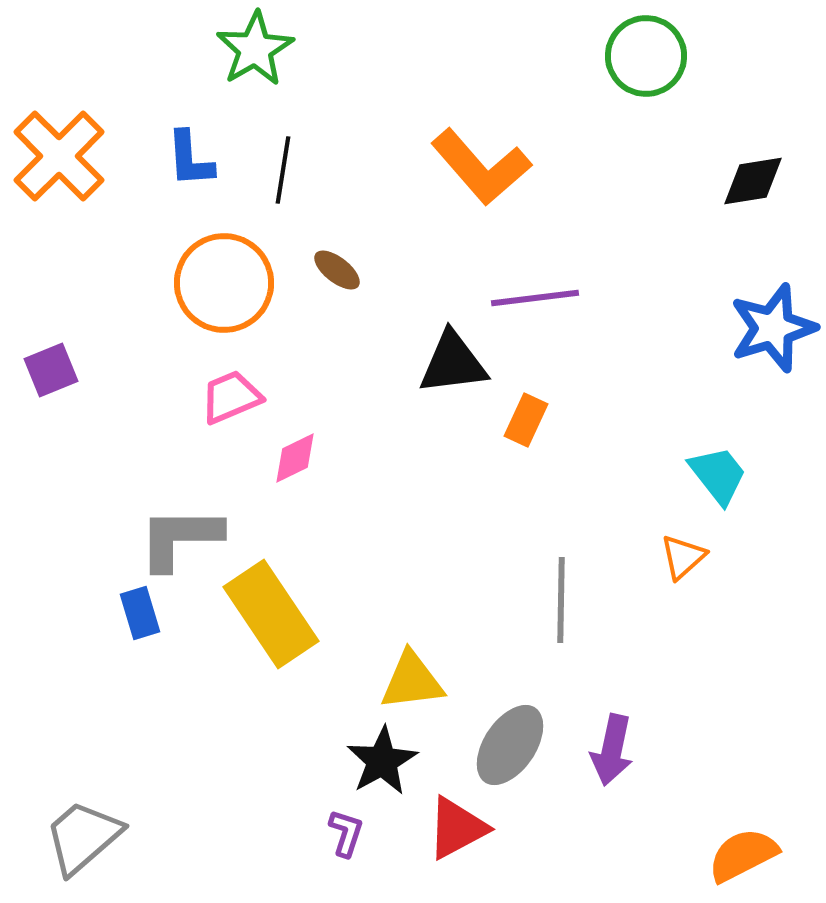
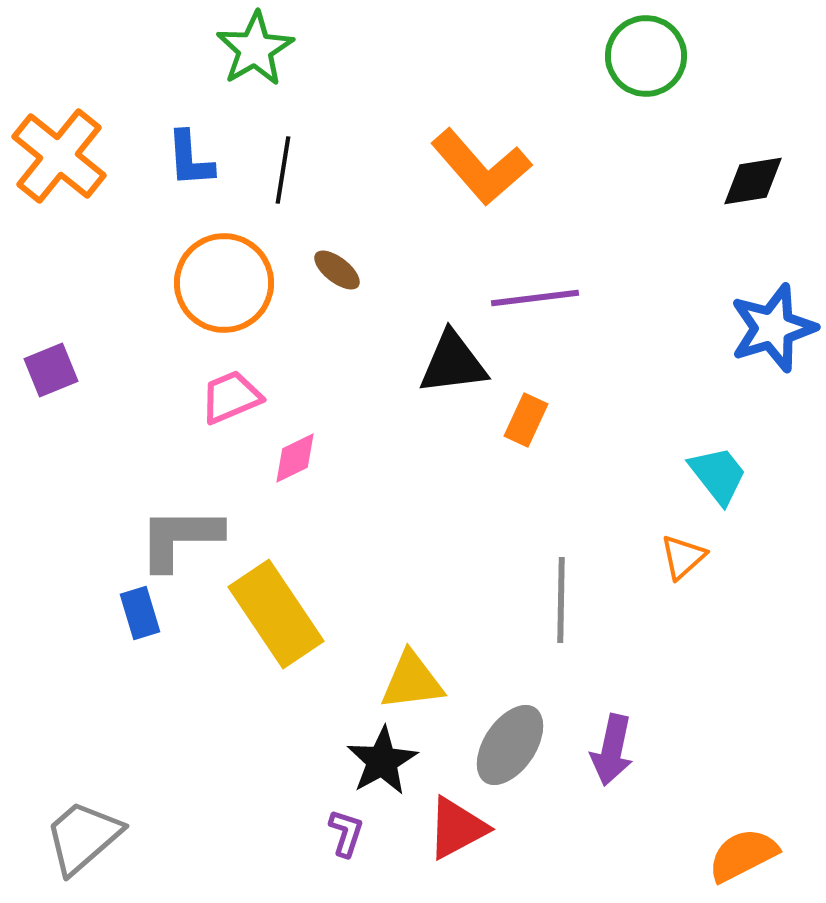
orange cross: rotated 6 degrees counterclockwise
yellow rectangle: moved 5 px right
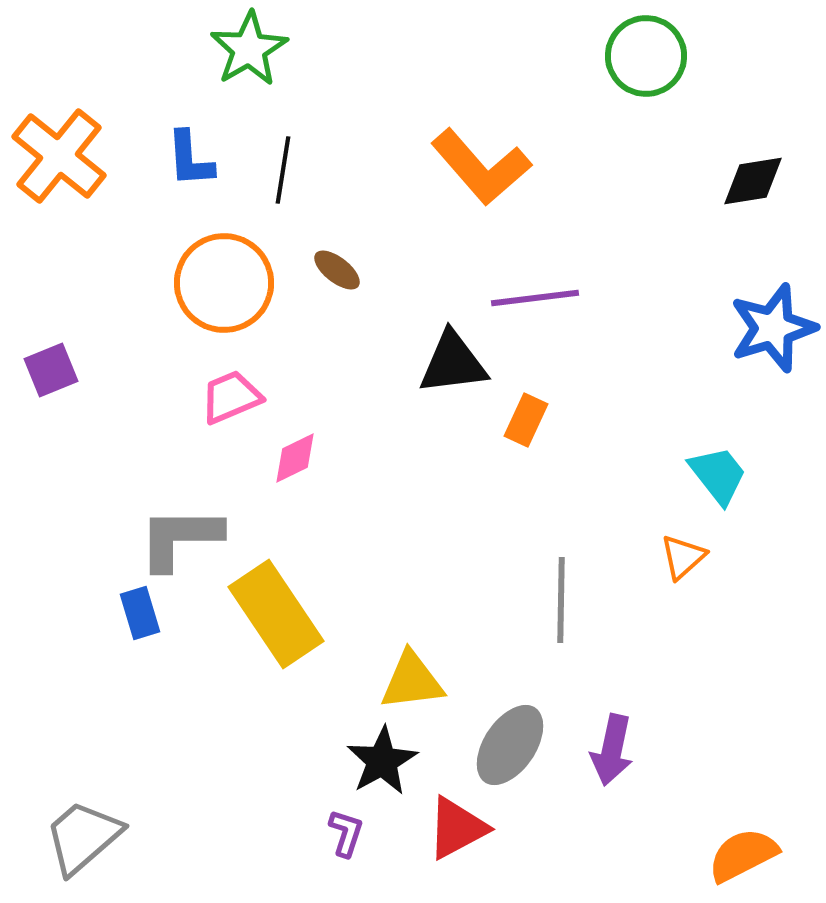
green star: moved 6 px left
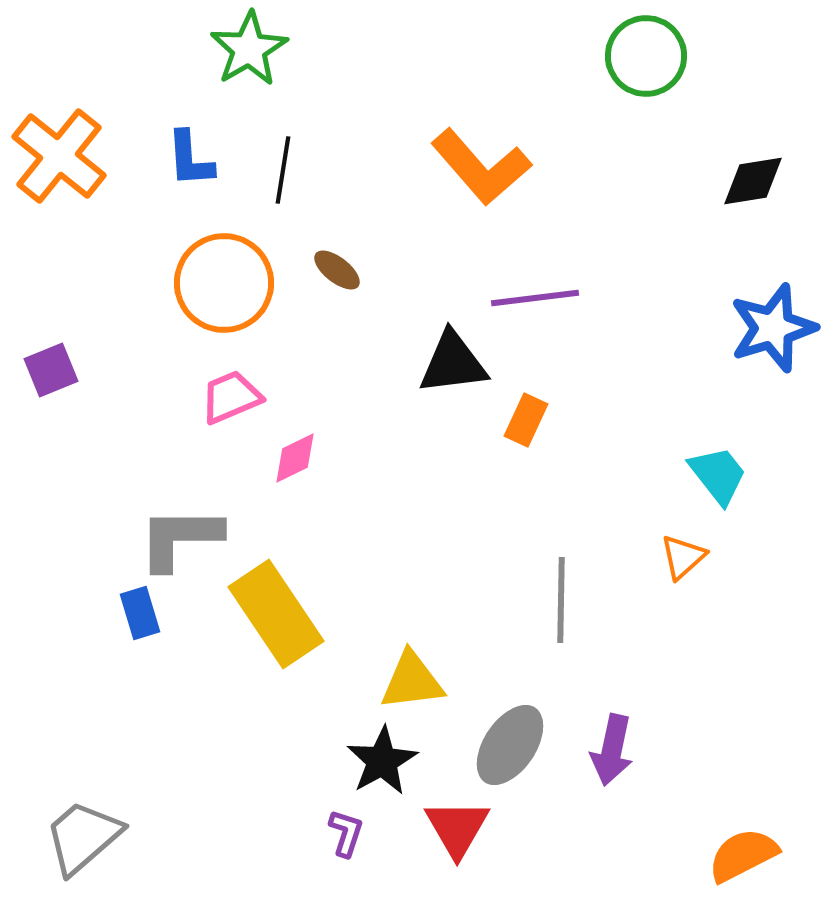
red triangle: rotated 32 degrees counterclockwise
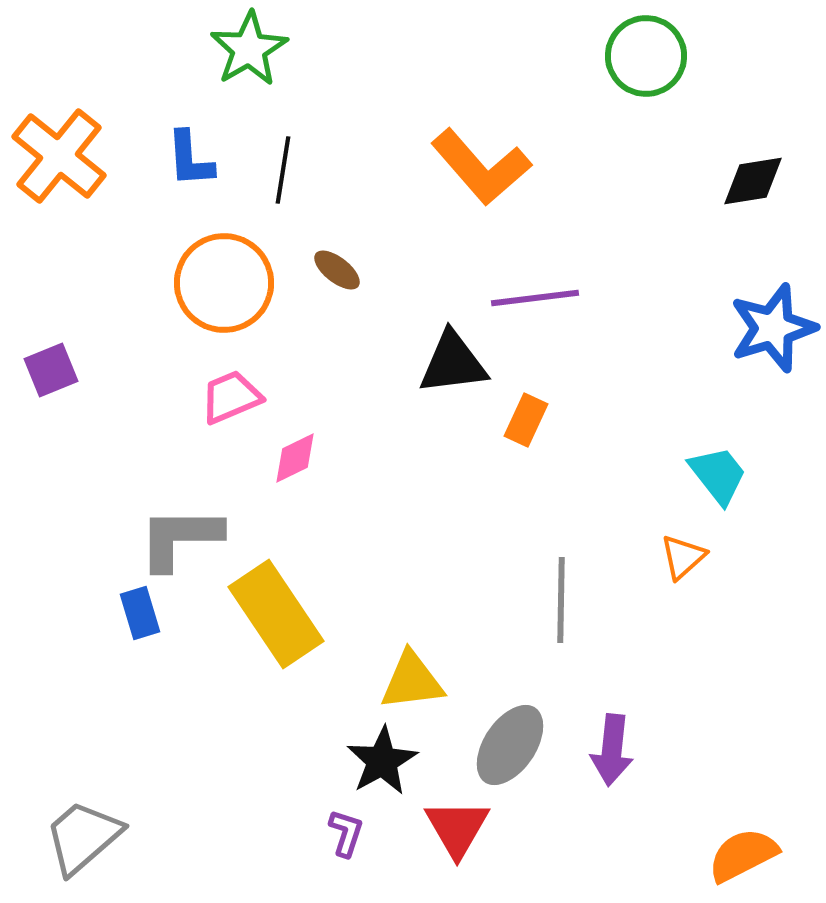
purple arrow: rotated 6 degrees counterclockwise
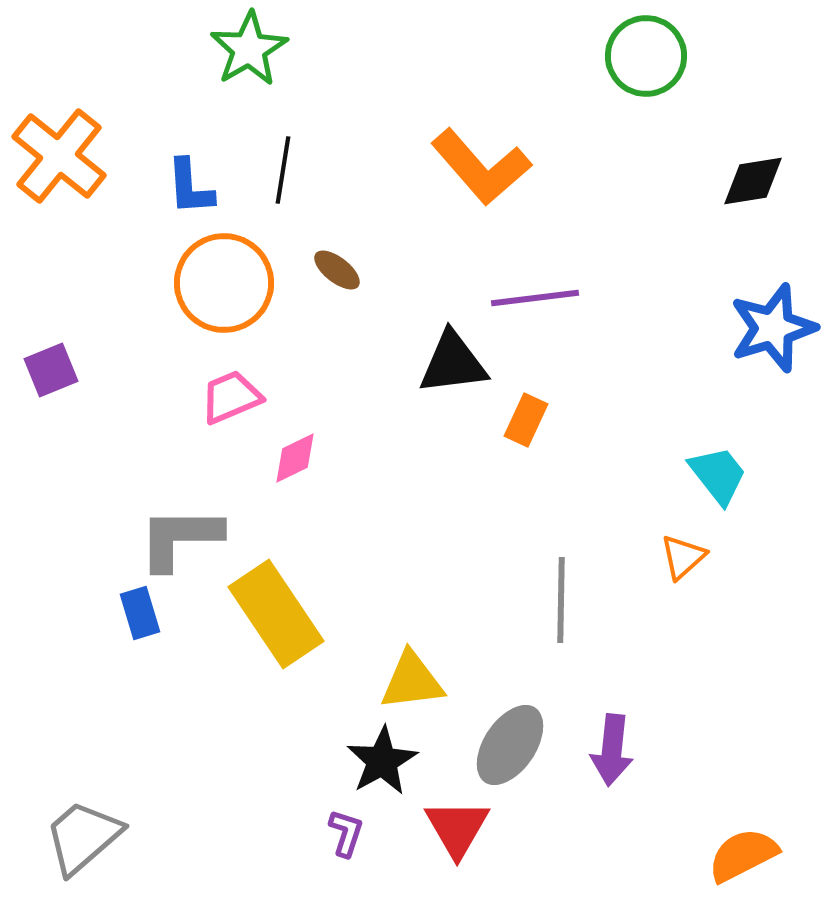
blue L-shape: moved 28 px down
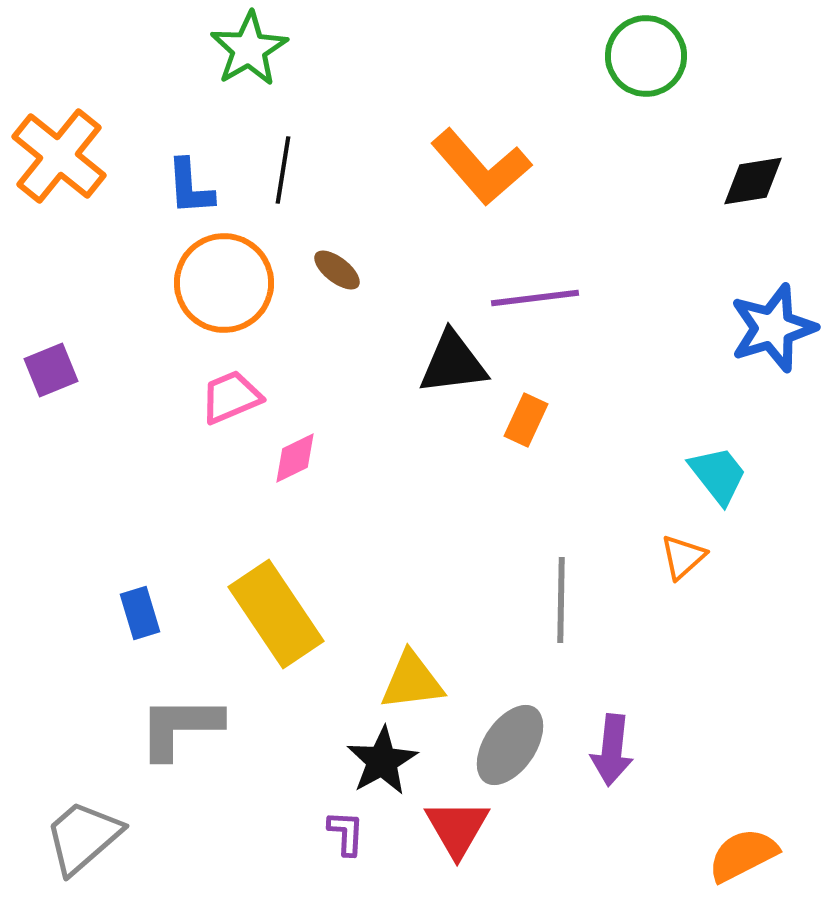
gray L-shape: moved 189 px down
purple L-shape: rotated 15 degrees counterclockwise
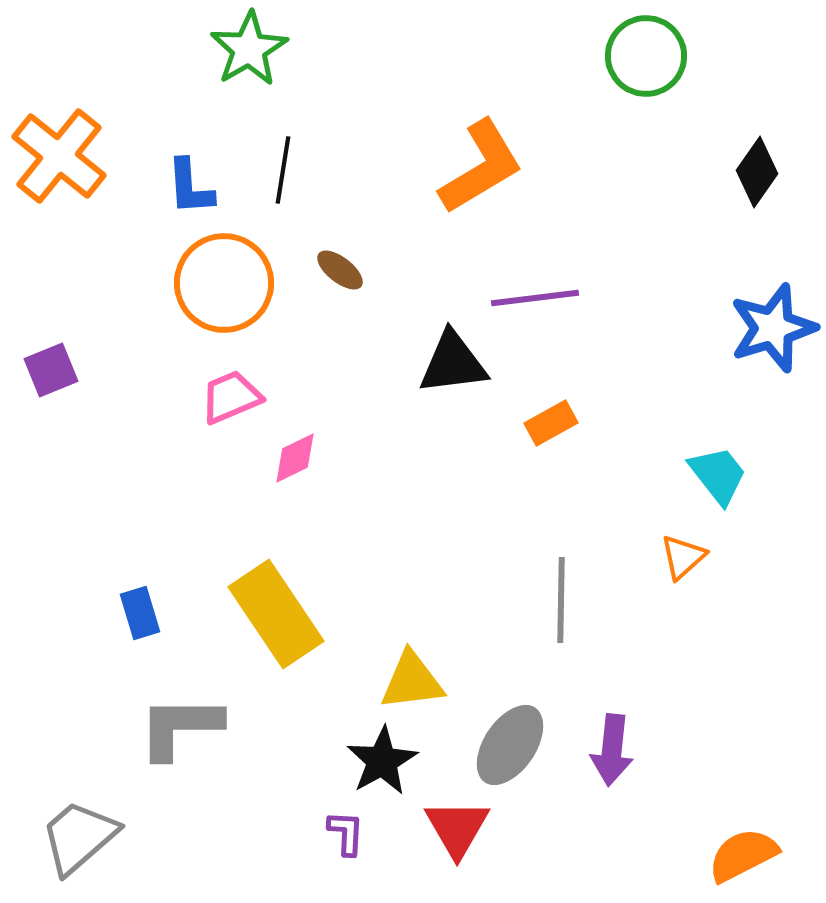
orange L-shape: rotated 80 degrees counterclockwise
black diamond: moved 4 px right, 9 px up; rotated 46 degrees counterclockwise
brown ellipse: moved 3 px right
orange rectangle: moved 25 px right, 3 px down; rotated 36 degrees clockwise
gray trapezoid: moved 4 px left
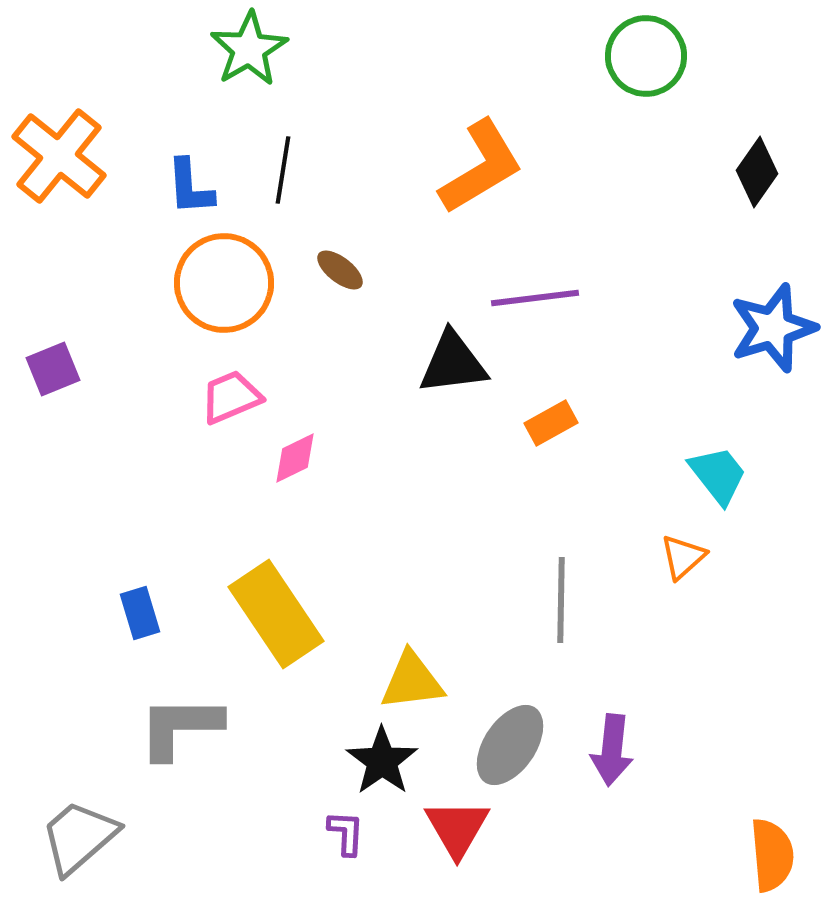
purple square: moved 2 px right, 1 px up
black star: rotated 6 degrees counterclockwise
orange semicircle: moved 29 px right; rotated 112 degrees clockwise
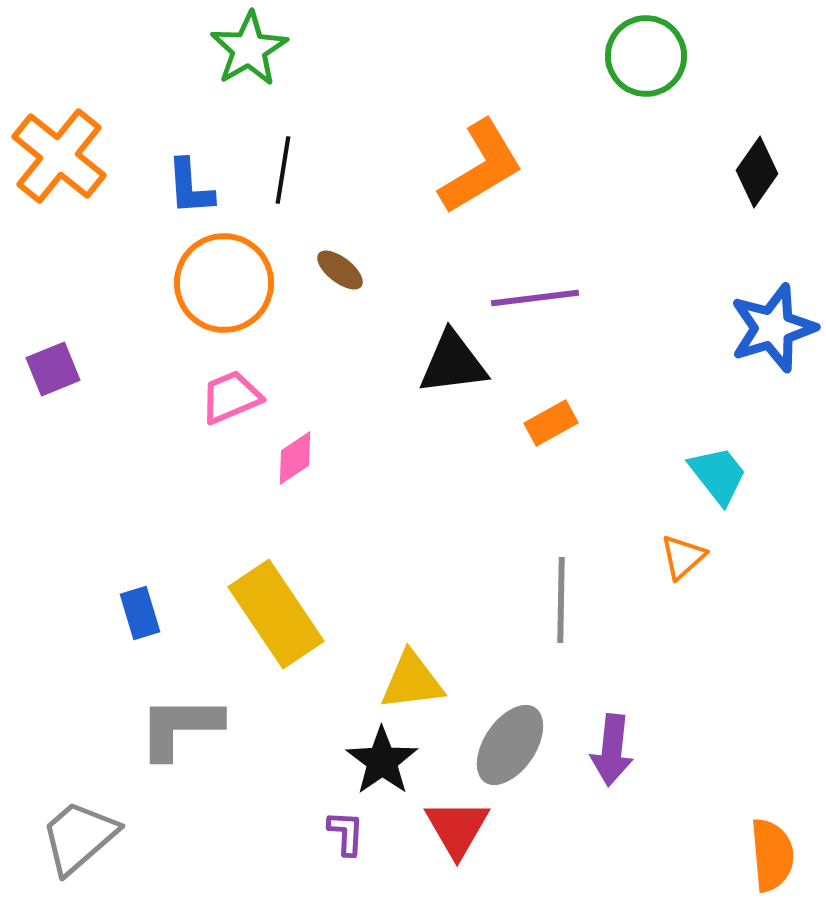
pink diamond: rotated 8 degrees counterclockwise
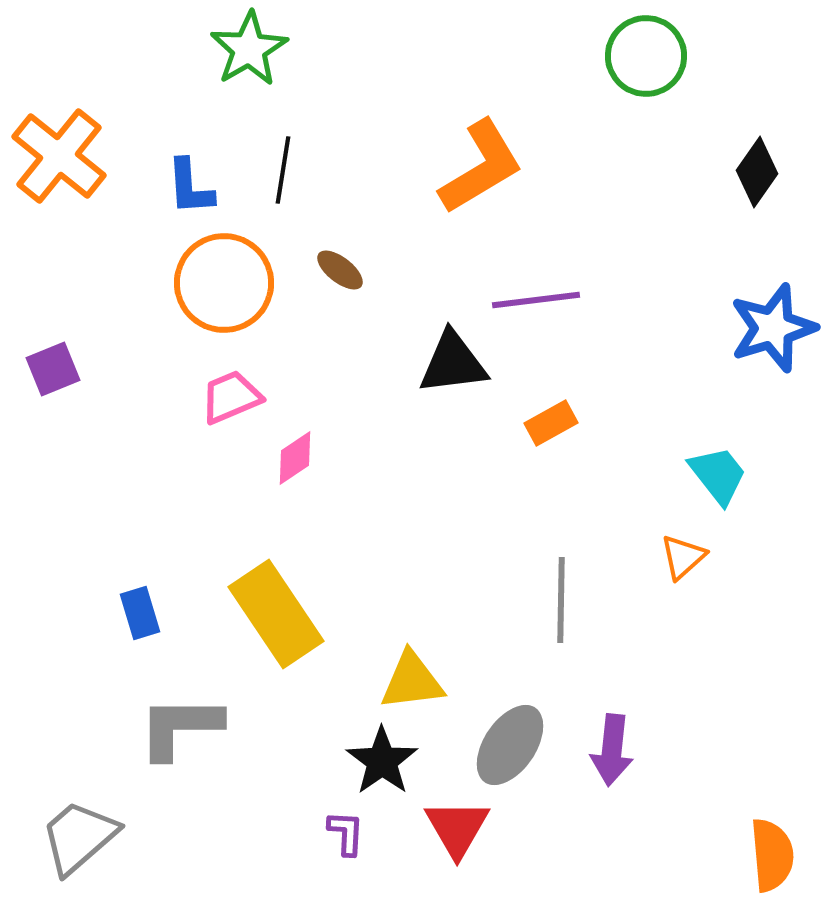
purple line: moved 1 px right, 2 px down
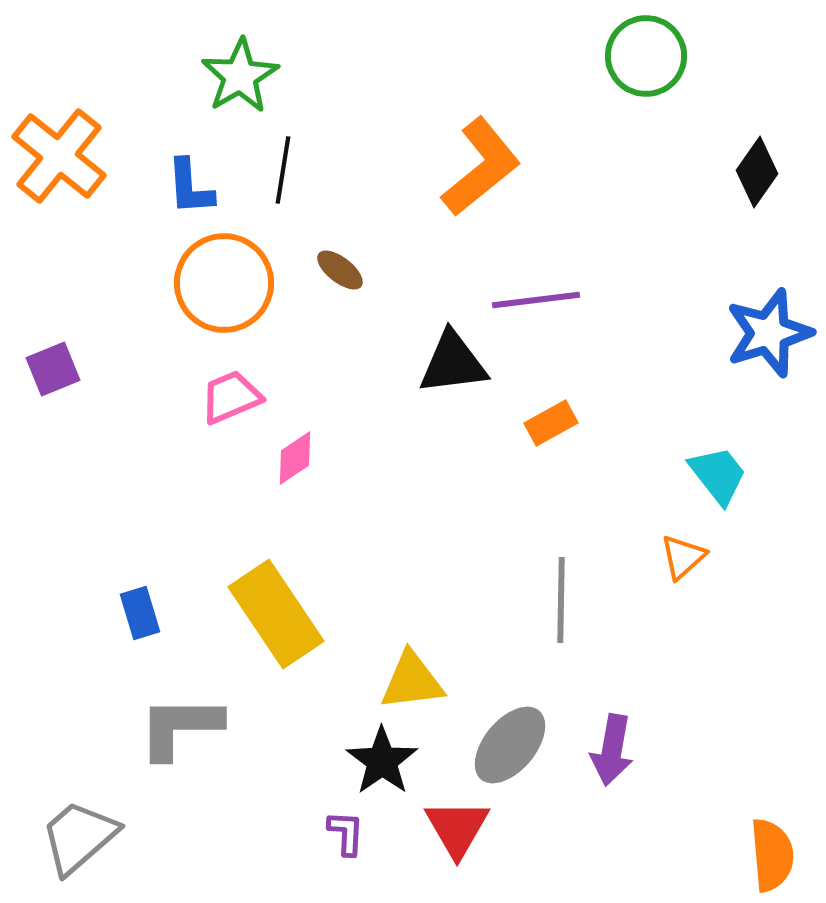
green star: moved 9 px left, 27 px down
orange L-shape: rotated 8 degrees counterclockwise
blue star: moved 4 px left, 5 px down
gray ellipse: rotated 6 degrees clockwise
purple arrow: rotated 4 degrees clockwise
